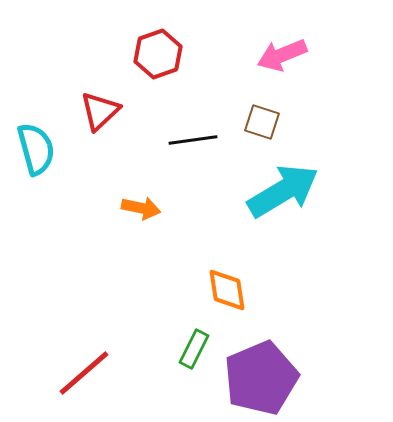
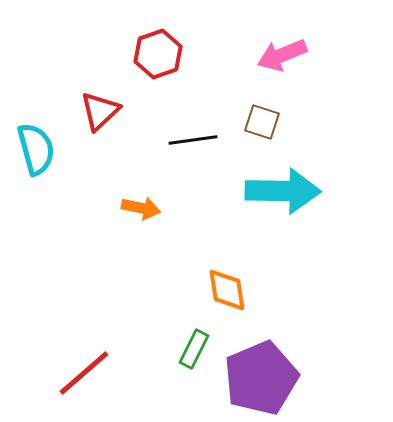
cyan arrow: rotated 32 degrees clockwise
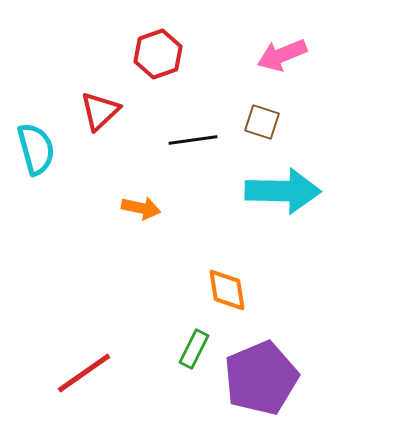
red line: rotated 6 degrees clockwise
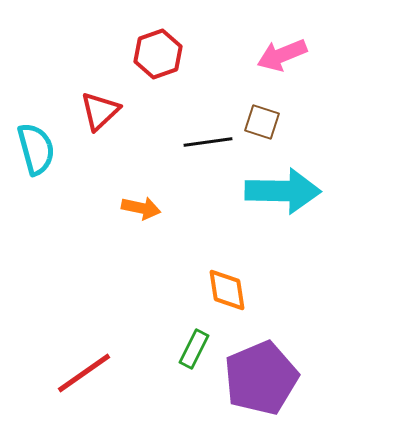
black line: moved 15 px right, 2 px down
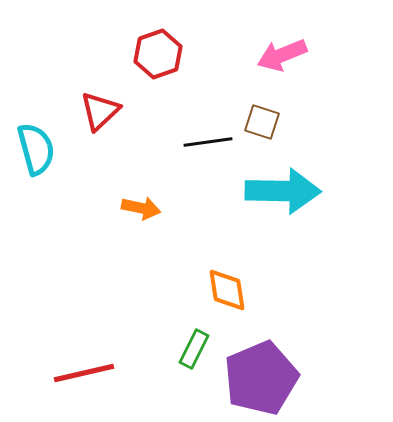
red line: rotated 22 degrees clockwise
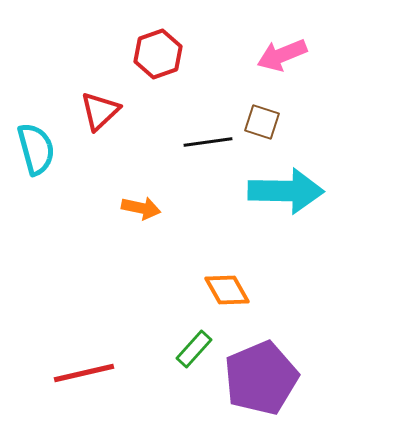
cyan arrow: moved 3 px right
orange diamond: rotated 21 degrees counterclockwise
green rectangle: rotated 15 degrees clockwise
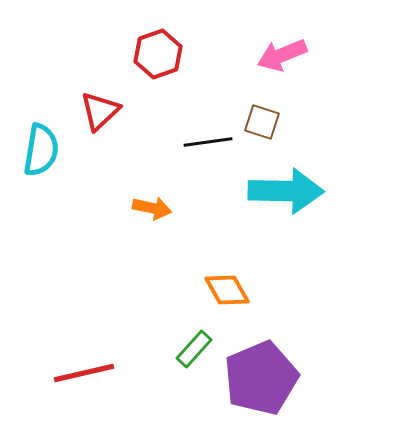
cyan semicircle: moved 5 px right, 1 px down; rotated 24 degrees clockwise
orange arrow: moved 11 px right
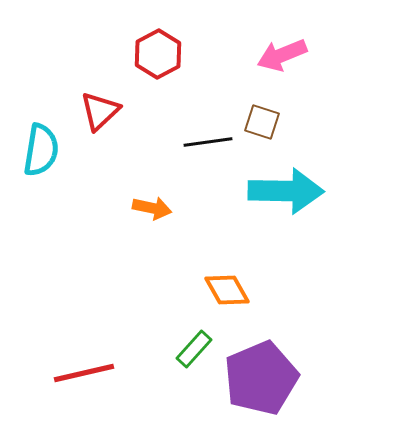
red hexagon: rotated 9 degrees counterclockwise
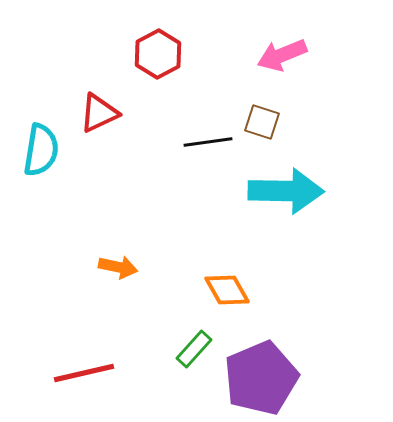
red triangle: moved 1 px left, 2 px down; rotated 18 degrees clockwise
orange arrow: moved 34 px left, 59 px down
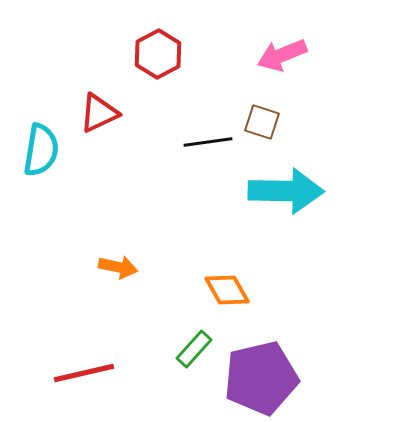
purple pentagon: rotated 10 degrees clockwise
